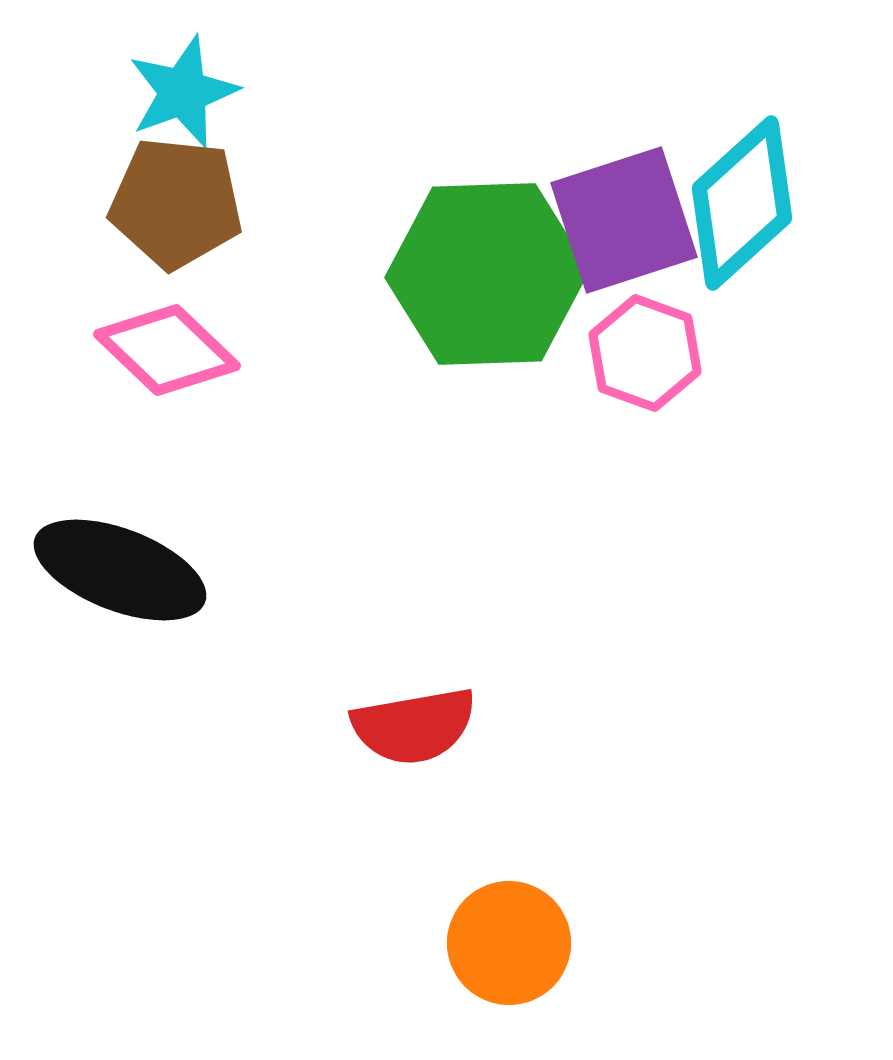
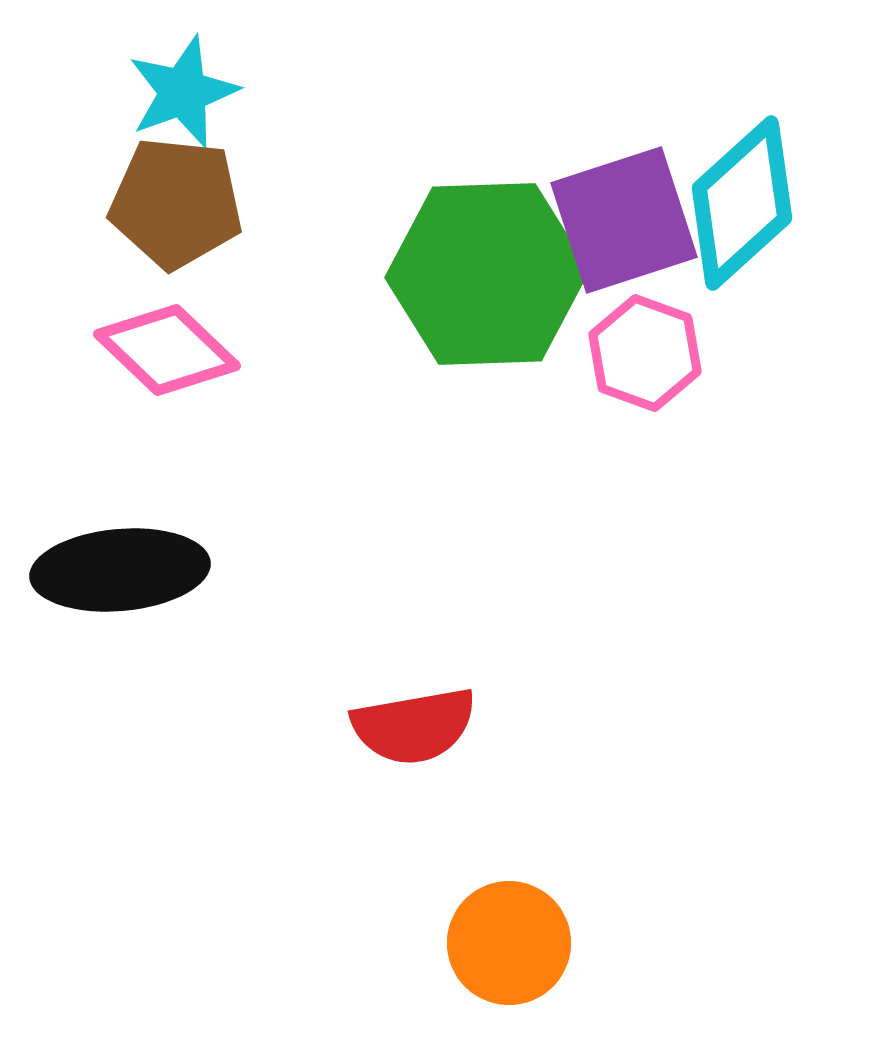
black ellipse: rotated 26 degrees counterclockwise
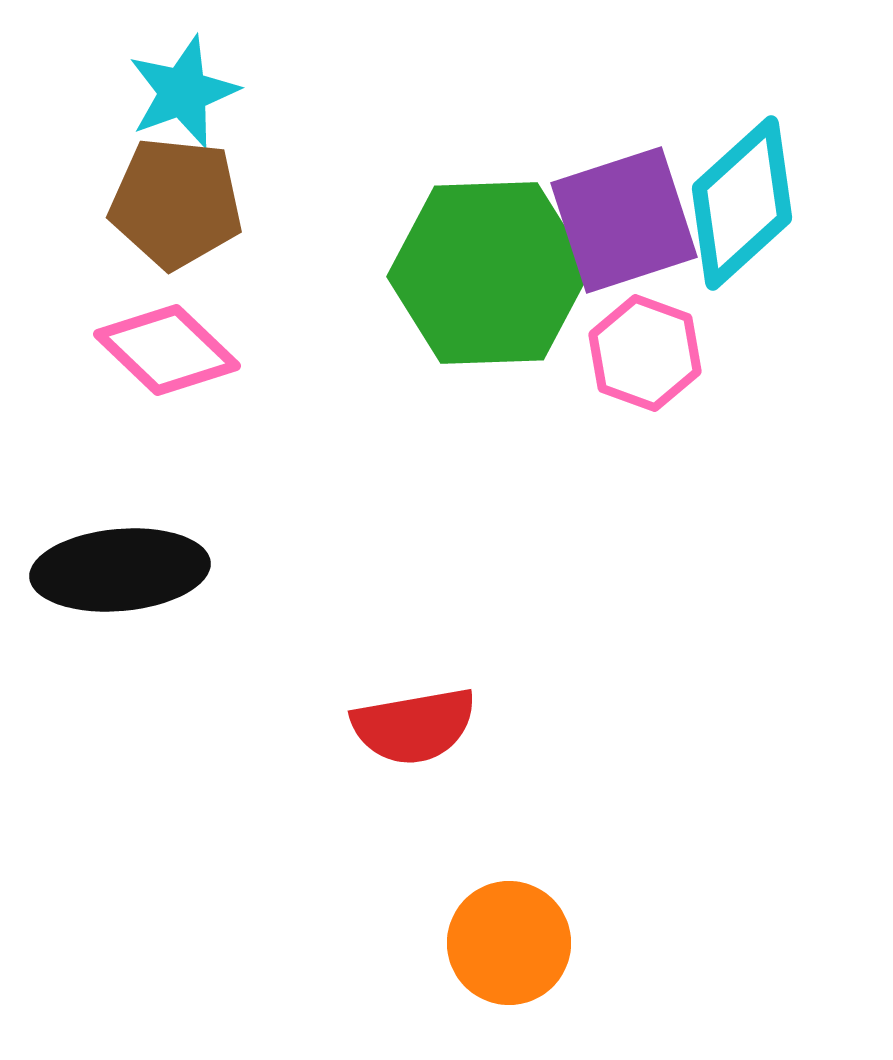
green hexagon: moved 2 px right, 1 px up
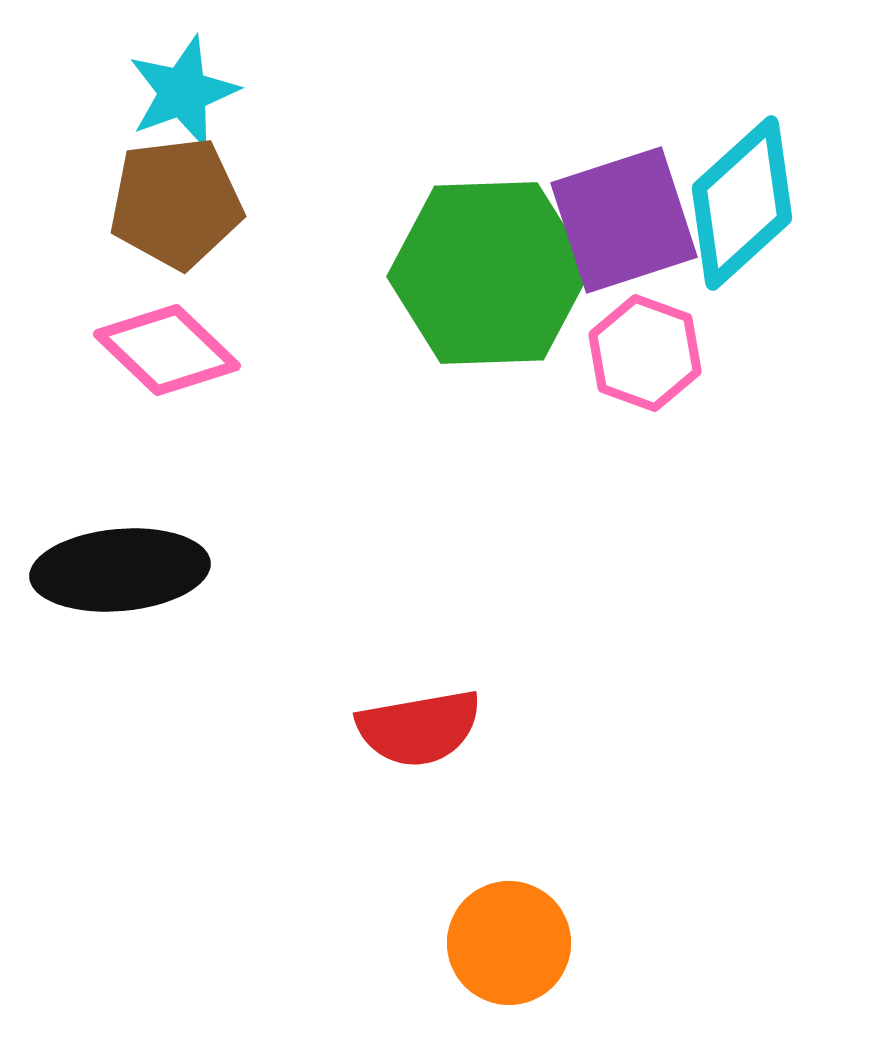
brown pentagon: rotated 13 degrees counterclockwise
red semicircle: moved 5 px right, 2 px down
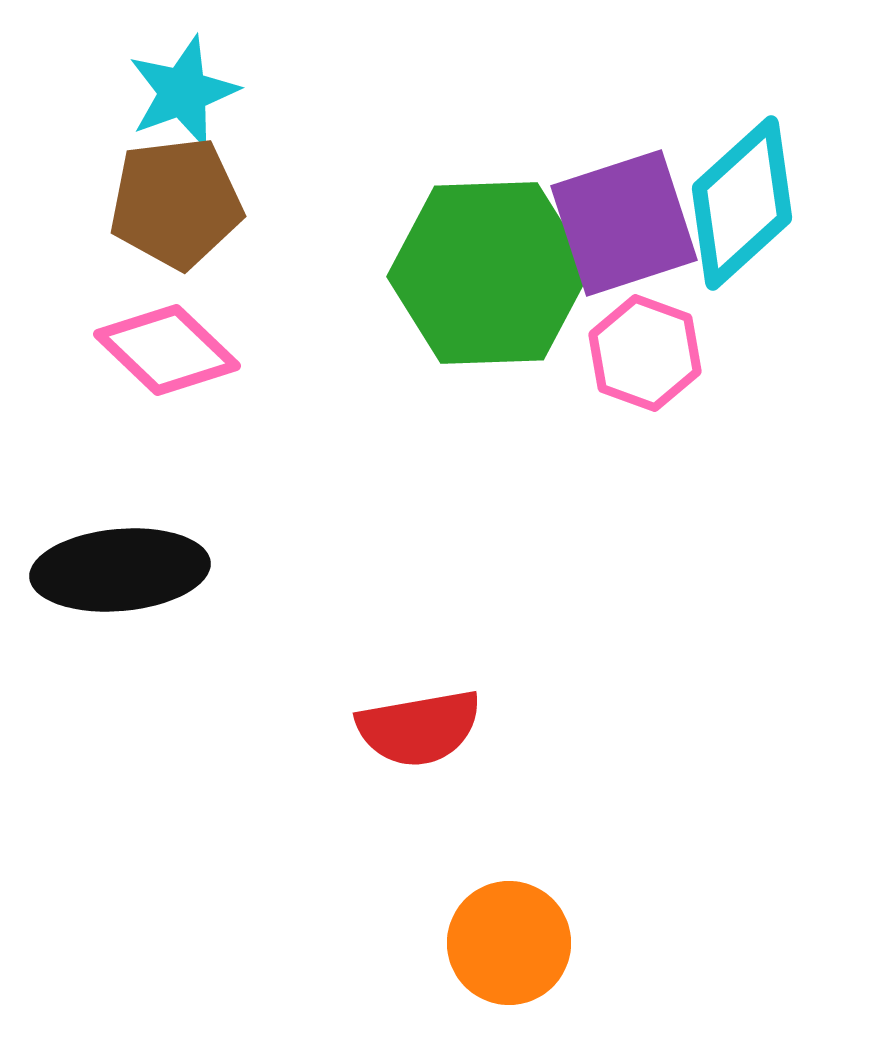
purple square: moved 3 px down
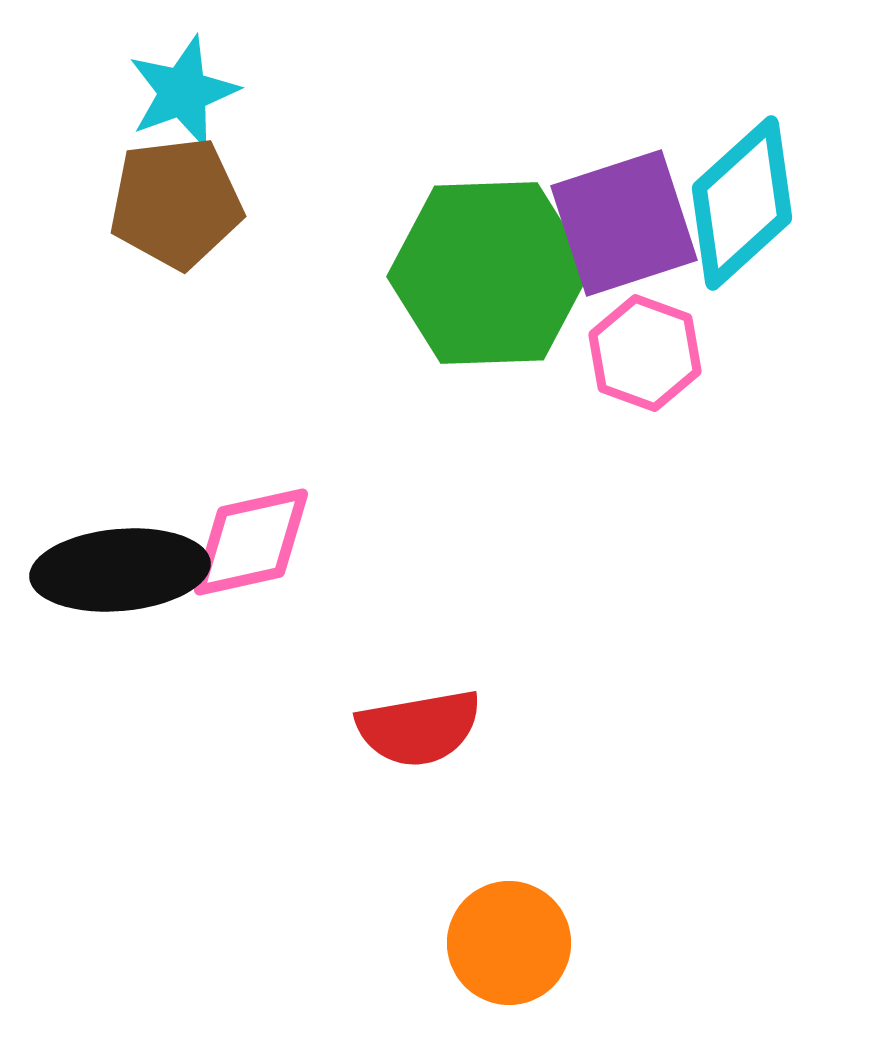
pink diamond: moved 84 px right, 192 px down; rotated 56 degrees counterclockwise
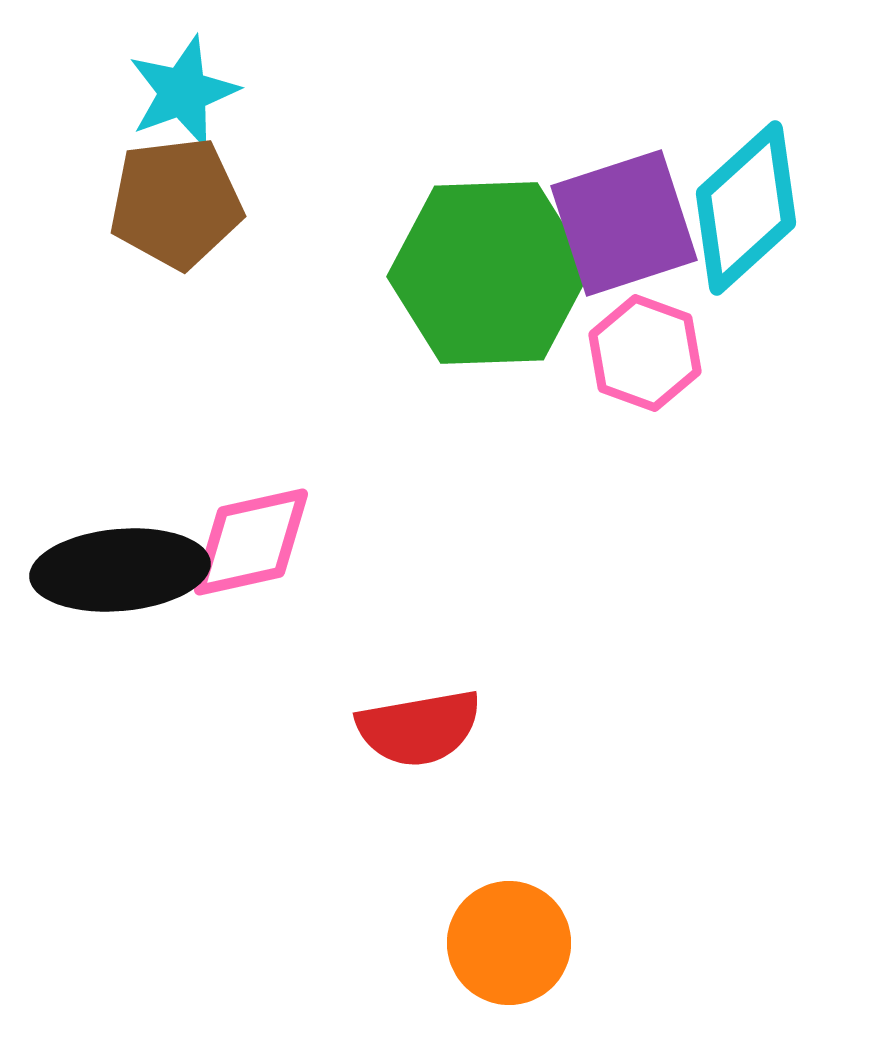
cyan diamond: moved 4 px right, 5 px down
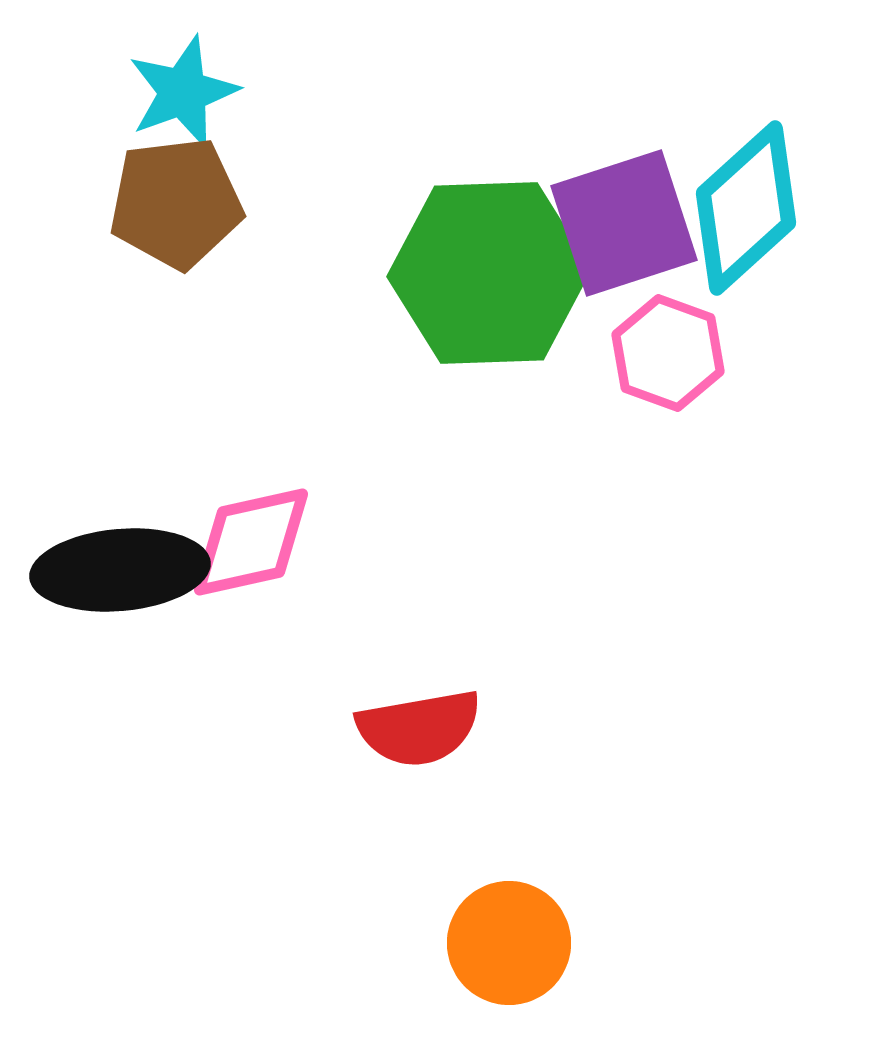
pink hexagon: moved 23 px right
